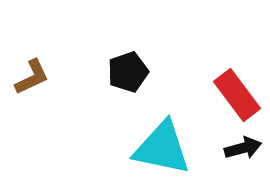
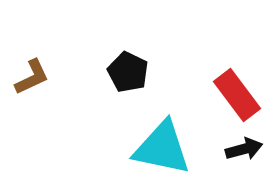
black pentagon: rotated 27 degrees counterclockwise
black arrow: moved 1 px right, 1 px down
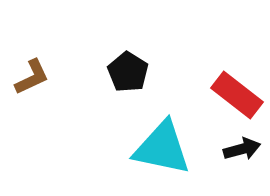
black pentagon: rotated 6 degrees clockwise
red rectangle: rotated 15 degrees counterclockwise
black arrow: moved 2 px left
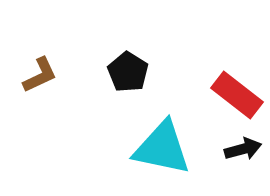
brown L-shape: moved 8 px right, 2 px up
black arrow: moved 1 px right
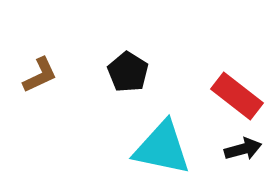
red rectangle: moved 1 px down
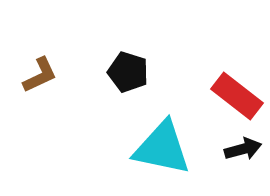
black pentagon: rotated 15 degrees counterclockwise
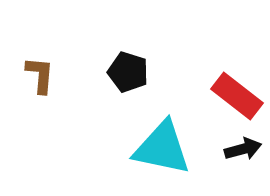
brown L-shape: rotated 60 degrees counterclockwise
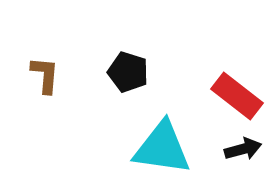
brown L-shape: moved 5 px right
cyan triangle: rotated 4 degrees counterclockwise
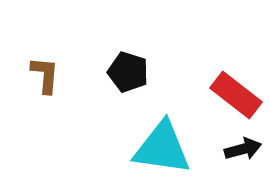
red rectangle: moved 1 px left, 1 px up
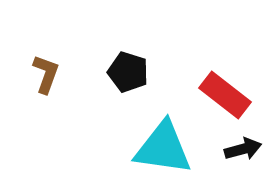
brown L-shape: moved 1 px right, 1 px up; rotated 15 degrees clockwise
red rectangle: moved 11 px left
cyan triangle: moved 1 px right
